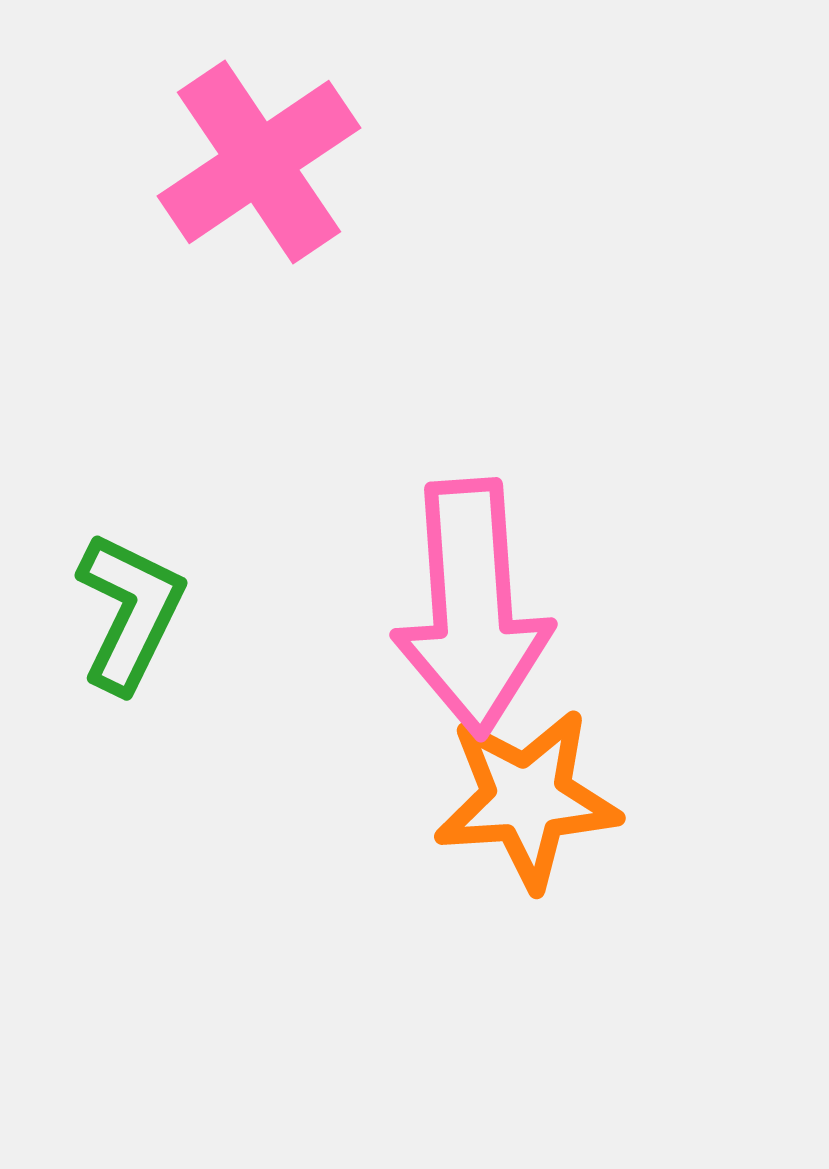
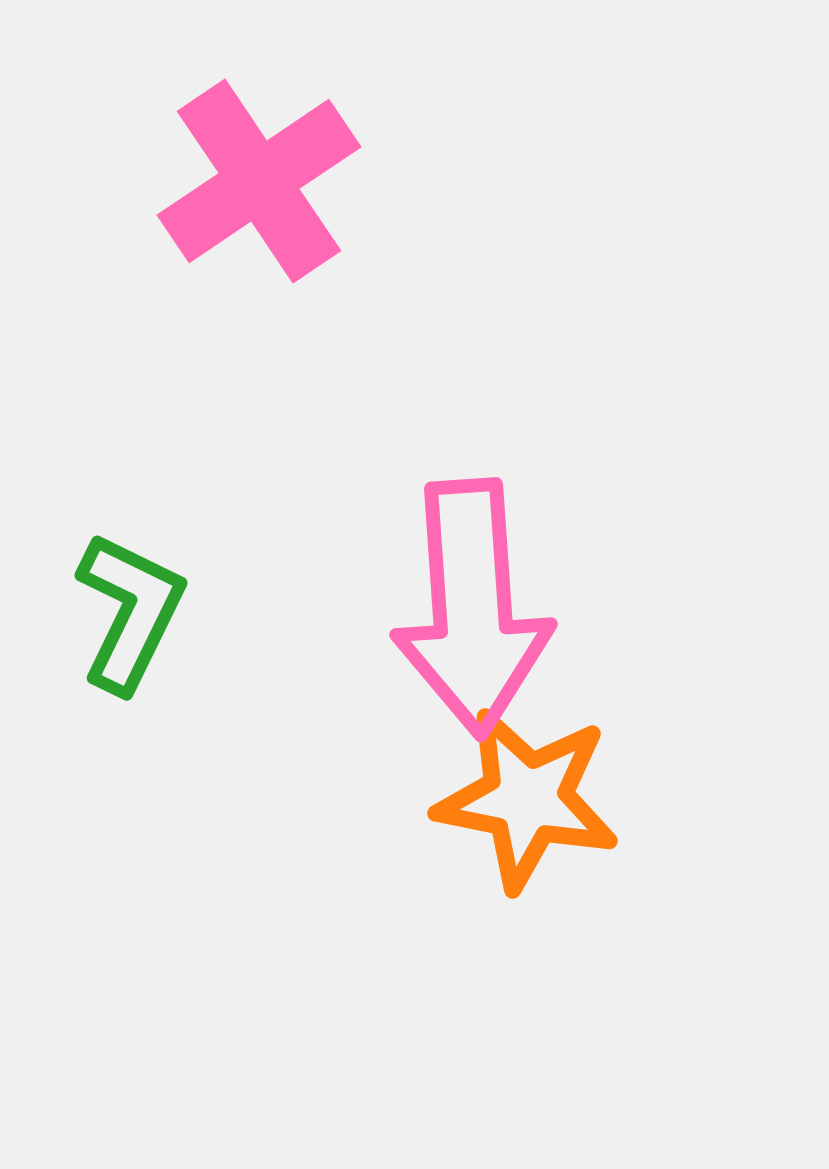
pink cross: moved 19 px down
orange star: rotated 15 degrees clockwise
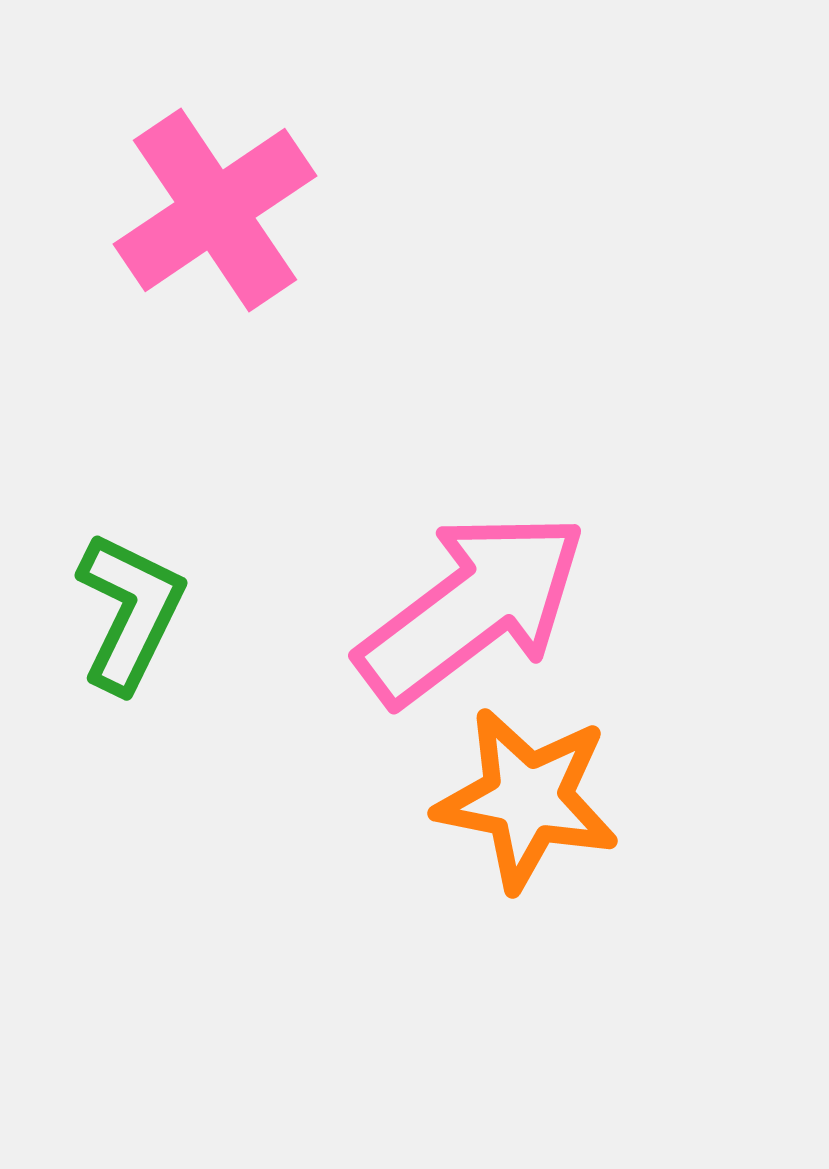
pink cross: moved 44 px left, 29 px down
pink arrow: rotated 123 degrees counterclockwise
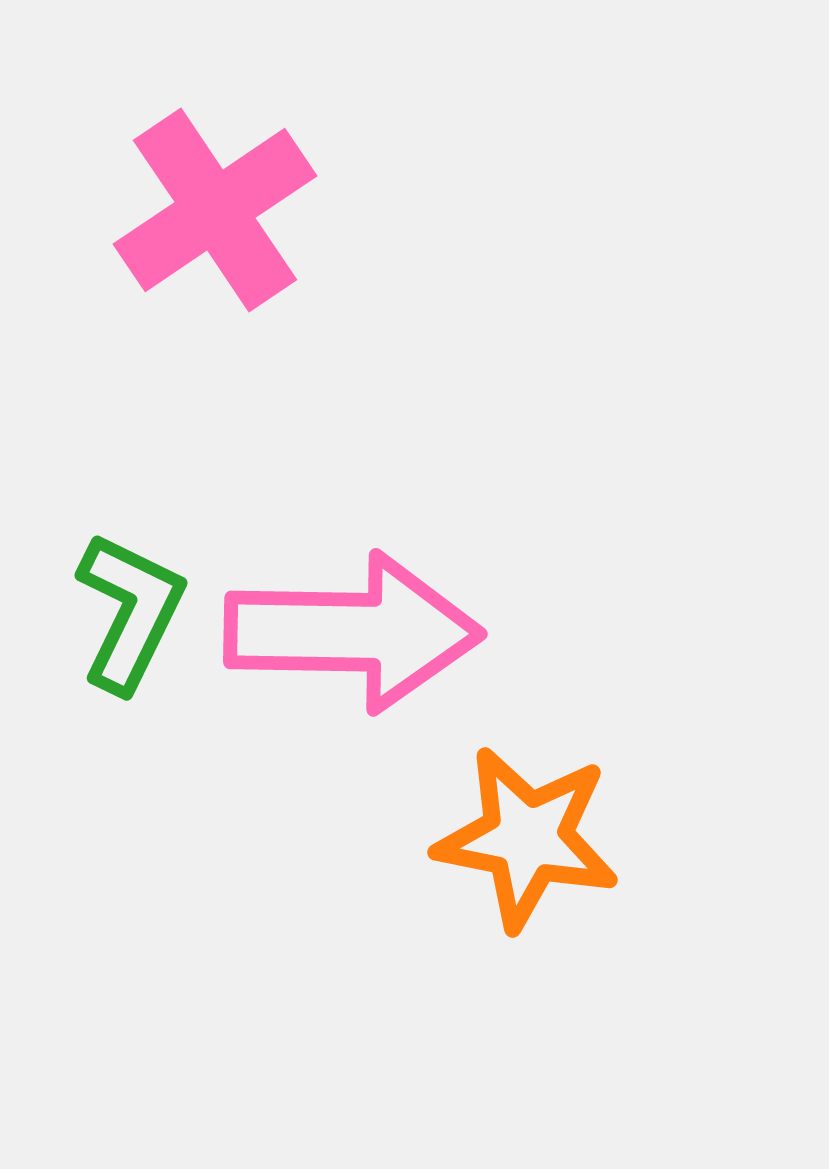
pink arrow: moved 119 px left, 24 px down; rotated 38 degrees clockwise
orange star: moved 39 px down
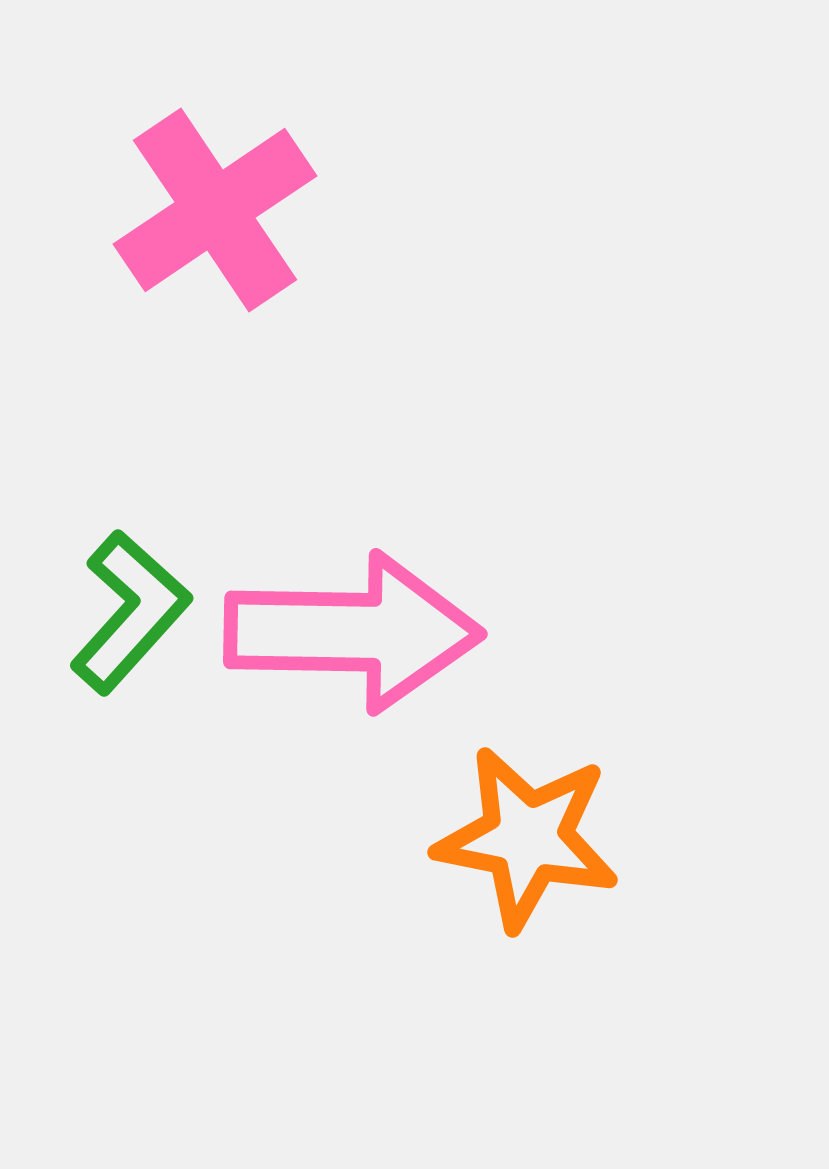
green L-shape: rotated 16 degrees clockwise
